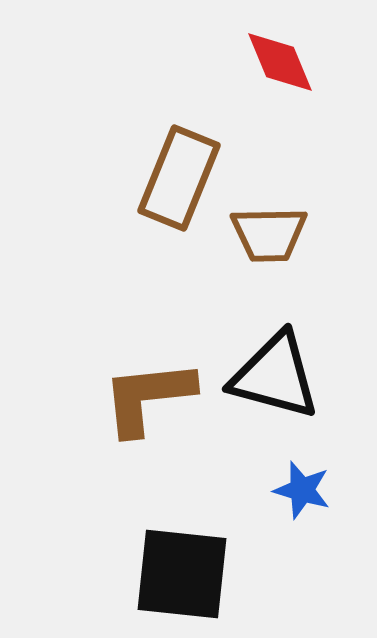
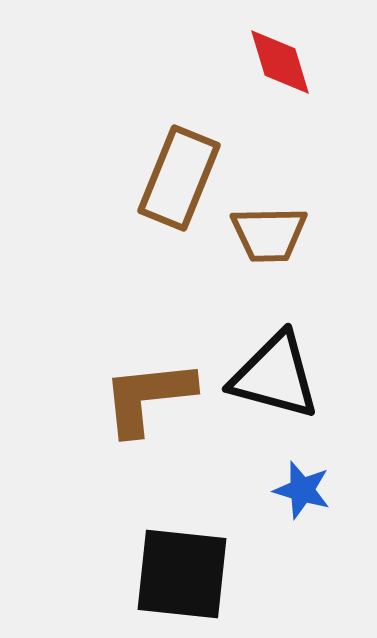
red diamond: rotated 6 degrees clockwise
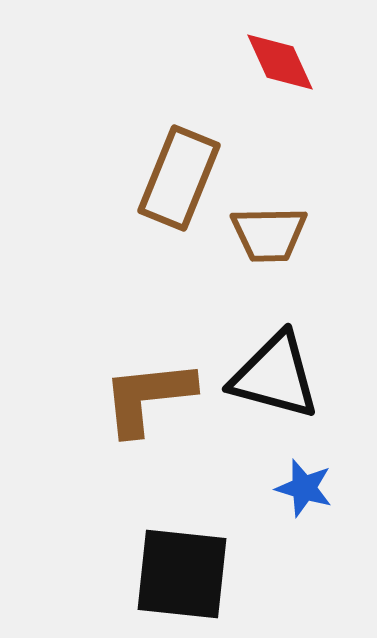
red diamond: rotated 8 degrees counterclockwise
blue star: moved 2 px right, 2 px up
